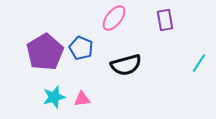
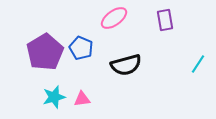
pink ellipse: rotated 16 degrees clockwise
cyan line: moved 1 px left, 1 px down
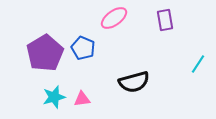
blue pentagon: moved 2 px right
purple pentagon: moved 1 px down
black semicircle: moved 8 px right, 17 px down
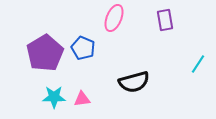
pink ellipse: rotated 32 degrees counterclockwise
cyan star: rotated 15 degrees clockwise
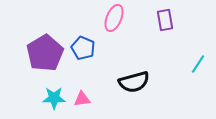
cyan star: moved 1 px down
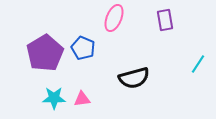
black semicircle: moved 4 px up
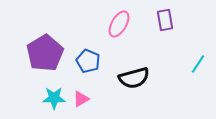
pink ellipse: moved 5 px right, 6 px down; rotated 8 degrees clockwise
blue pentagon: moved 5 px right, 13 px down
pink triangle: moved 1 px left; rotated 24 degrees counterclockwise
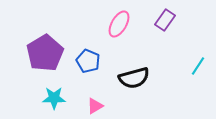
purple rectangle: rotated 45 degrees clockwise
cyan line: moved 2 px down
pink triangle: moved 14 px right, 7 px down
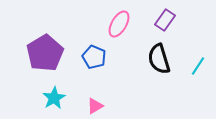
blue pentagon: moved 6 px right, 4 px up
black semicircle: moved 25 px right, 19 px up; rotated 88 degrees clockwise
cyan star: rotated 30 degrees counterclockwise
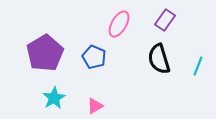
cyan line: rotated 12 degrees counterclockwise
